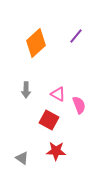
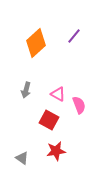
purple line: moved 2 px left
gray arrow: rotated 14 degrees clockwise
red star: rotated 12 degrees counterclockwise
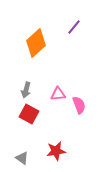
purple line: moved 9 px up
pink triangle: rotated 35 degrees counterclockwise
red square: moved 20 px left, 6 px up
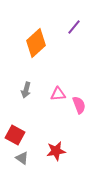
red square: moved 14 px left, 21 px down
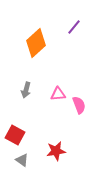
gray triangle: moved 2 px down
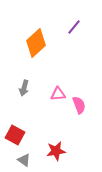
gray arrow: moved 2 px left, 2 px up
gray triangle: moved 2 px right
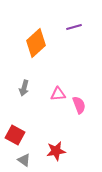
purple line: rotated 35 degrees clockwise
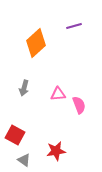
purple line: moved 1 px up
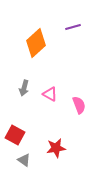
purple line: moved 1 px left, 1 px down
pink triangle: moved 8 px left; rotated 35 degrees clockwise
red star: moved 3 px up
